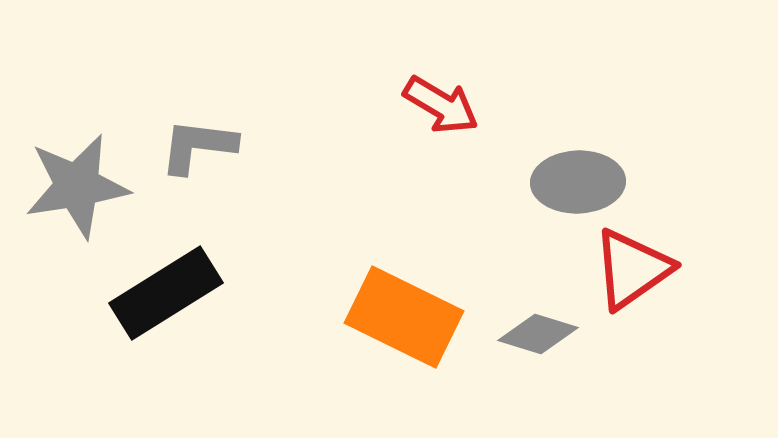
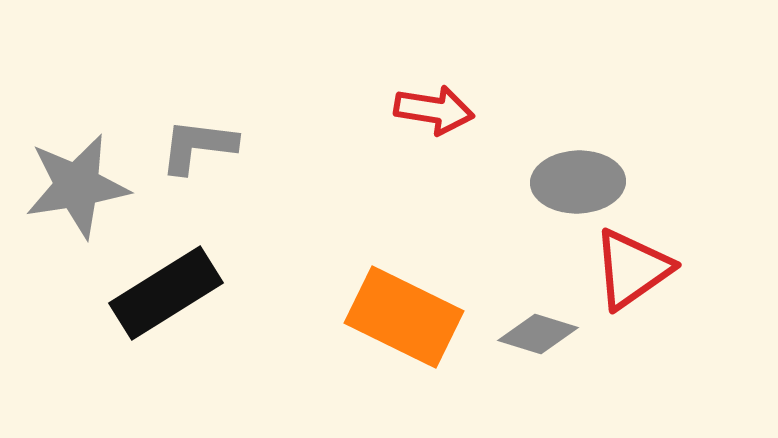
red arrow: moved 7 px left, 5 px down; rotated 22 degrees counterclockwise
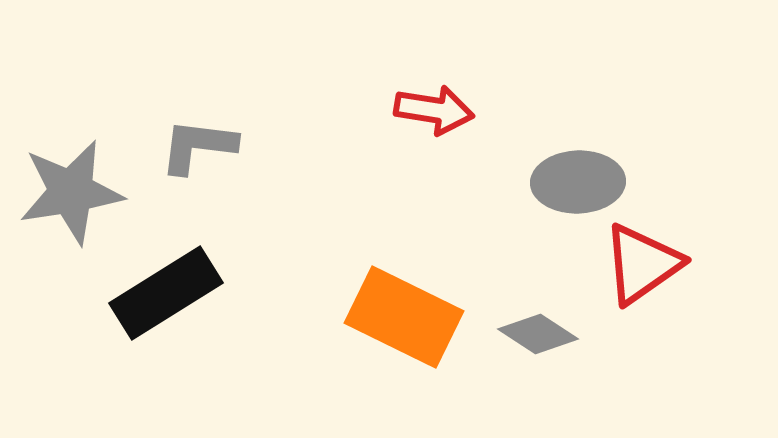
gray star: moved 6 px left, 6 px down
red triangle: moved 10 px right, 5 px up
gray diamond: rotated 16 degrees clockwise
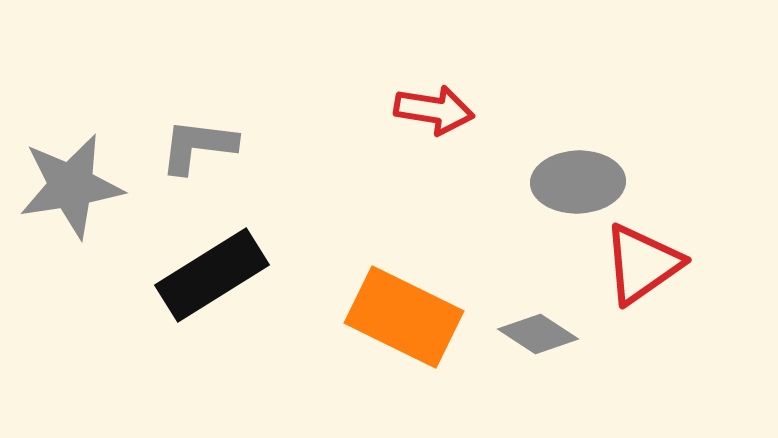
gray star: moved 6 px up
black rectangle: moved 46 px right, 18 px up
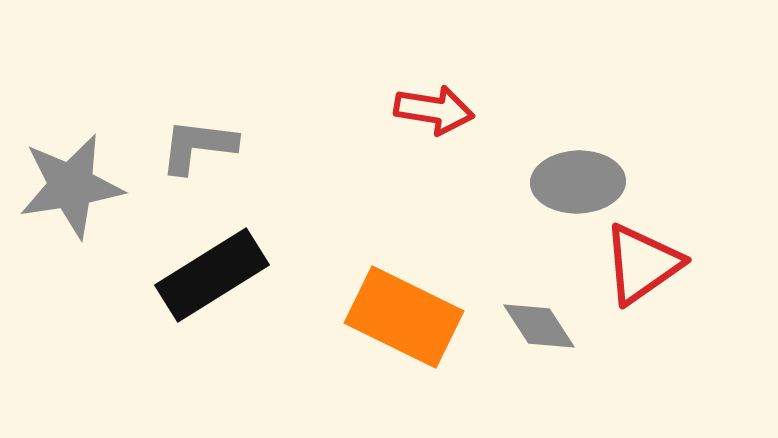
gray diamond: moved 1 px right, 8 px up; rotated 24 degrees clockwise
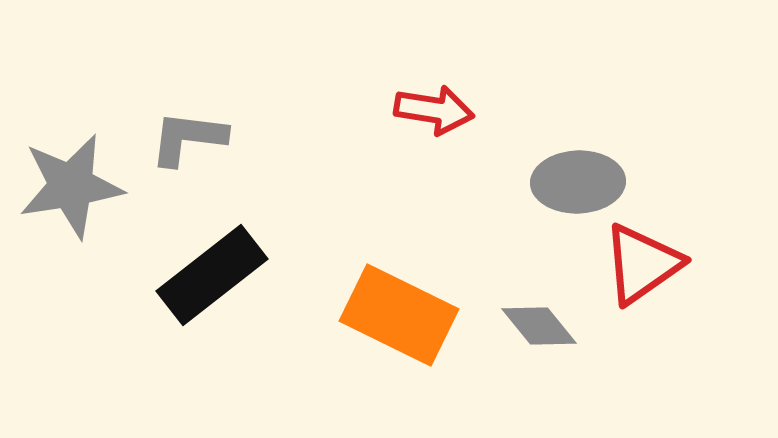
gray L-shape: moved 10 px left, 8 px up
black rectangle: rotated 6 degrees counterclockwise
orange rectangle: moved 5 px left, 2 px up
gray diamond: rotated 6 degrees counterclockwise
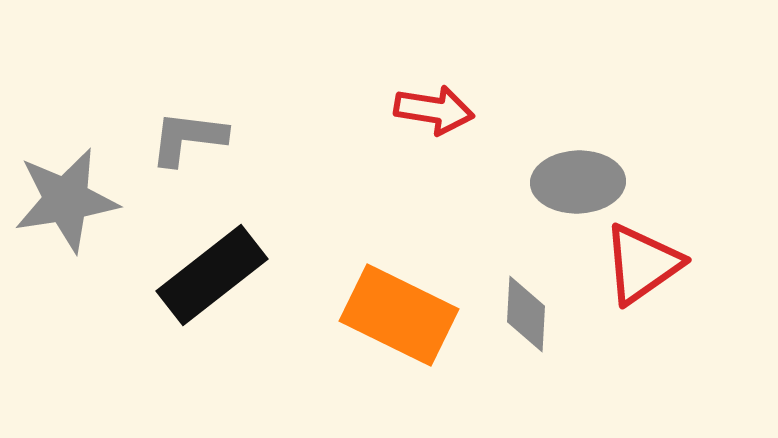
gray star: moved 5 px left, 14 px down
gray diamond: moved 13 px left, 12 px up; rotated 42 degrees clockwise
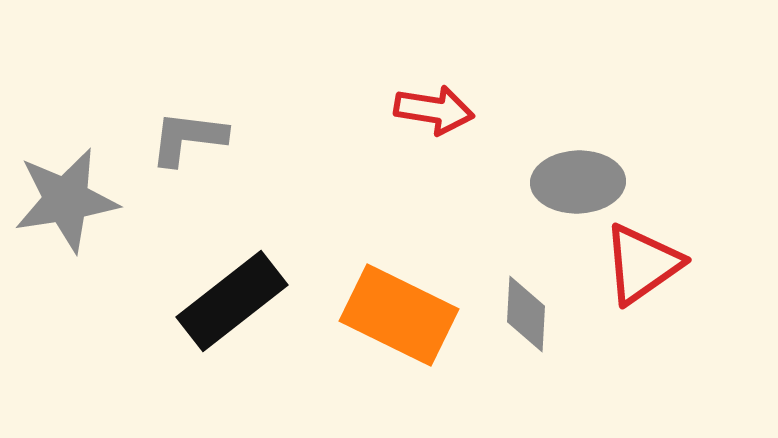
black rectangle: moved 20 px right, 26 px down
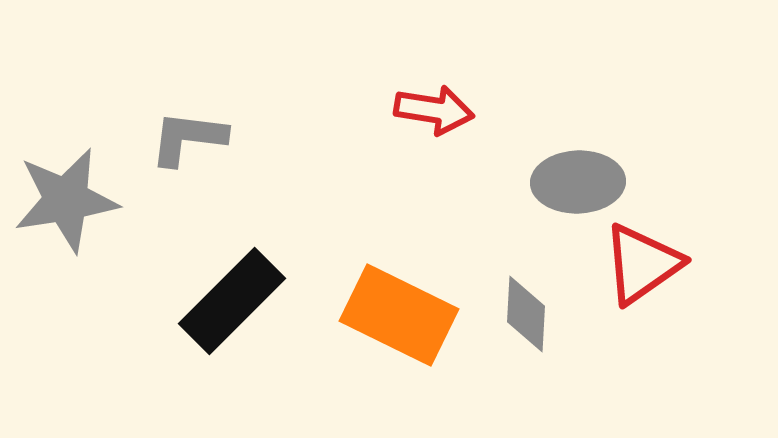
black rectangle: rotated 7 degrees counterclockwise
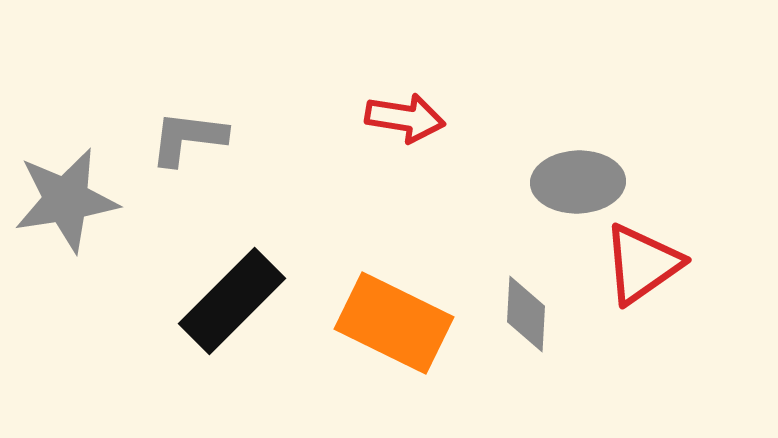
red arrow: moved 29 px left, 8 px down
orange rectangle: moved 5 px left, 8 px down
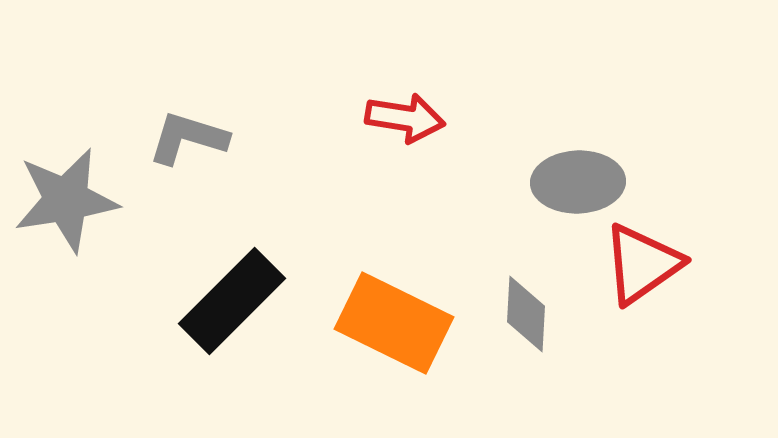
gray L-shape: rotated 10 degrees clockwise
